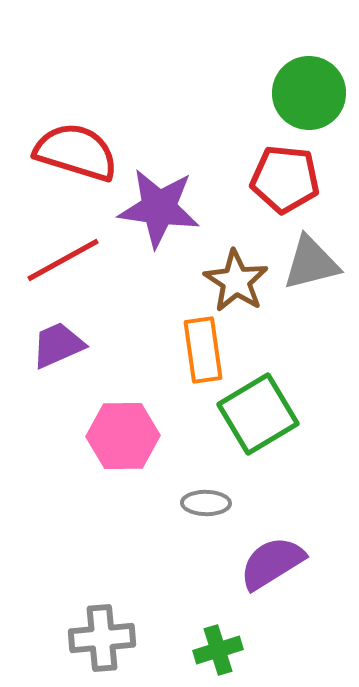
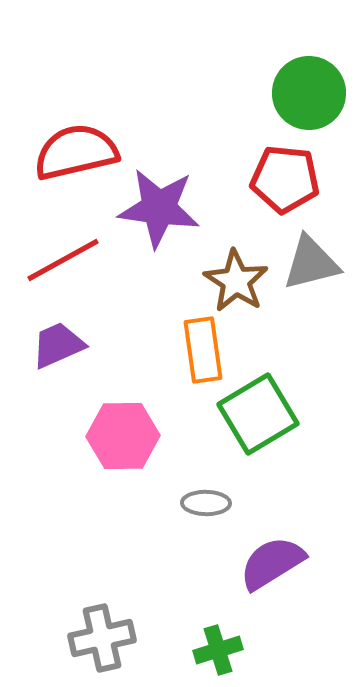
red semicircle: rotated 30 degrees counterclockwise
gray cross: rotated 8 degrees counterclockwise
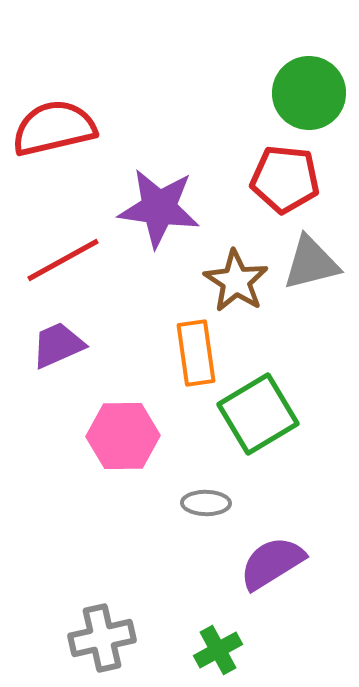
red semicircle: moved 22 px left, 24 px up
orange rectangle: moved 7 px left, 3 px down
green cross: rotated 12 degrees counterclockwise
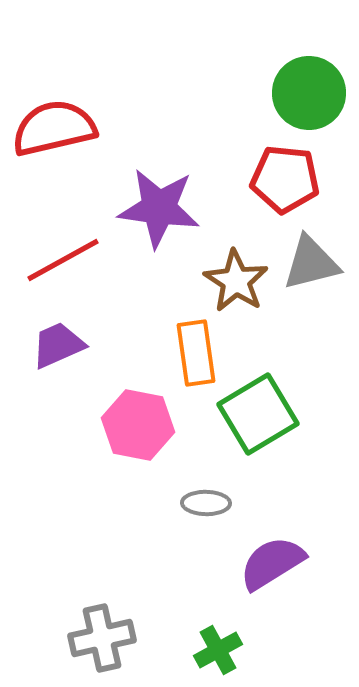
pink hexagon: moved 15 px right, 11 px up; rotated 12 degrees clockwise
